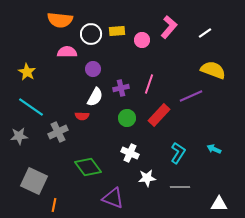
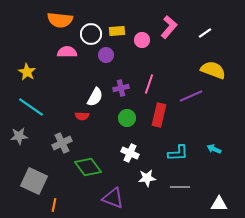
purple circle: moved 13 px right, 14 px up
red rectangle: rotated 30 degrees counterclockwise
gray cross: moved 4 px right, 11 px down
cyan L-shape: rotated 55 degrees clockwise
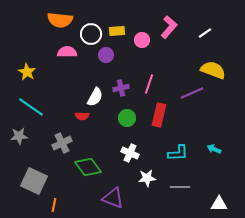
purple line: moved 1 px right, 3 px up
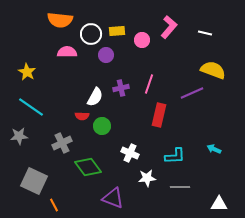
white line: rotated 48 degrees clockwise
green circle: moved 25 px left, 8 px down
cyan L-shape: moved 3 px left, 3 px down
orange line: rotated 40 degrees counterclockwise
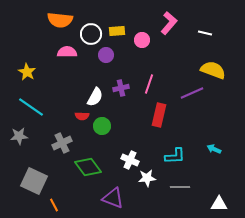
pink L-shape: moved 4 px up
white cross: moved 7 px down
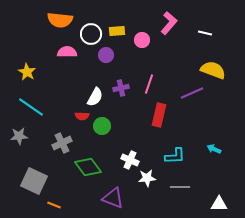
orange line: rotated 40 degrees counterclockwise
